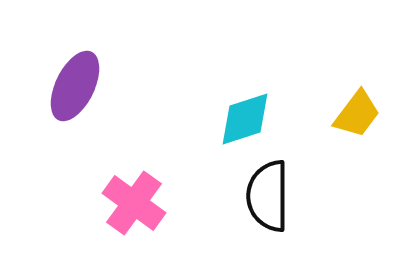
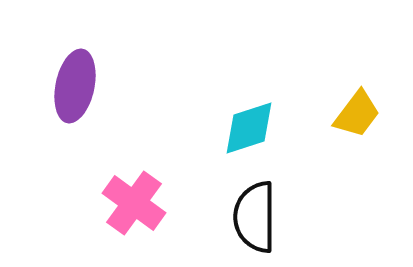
purple ellipse: rotated 14 degrees counterclockwise
cyan diamond: moved 4 px right, 9 px down
black semicircle: moved 13 px left, 21 px down
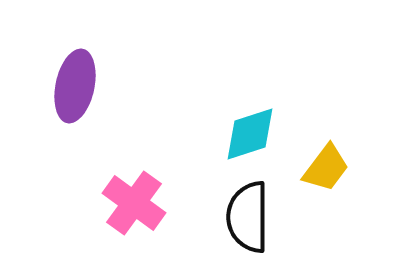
yellow trapezoid: moved 31 px left, 54 px down
cyan diamond: moved 1 px right, 6 px down
black semicircle: moved 7 px left
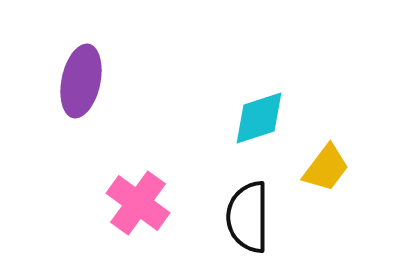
purple ellipse: moved 6 px right, 5 px up
cyan diamond: moved 9 px right, 16 px up
pink cross: moved 4 px right
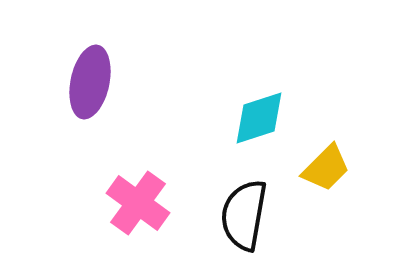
purple ellipse: moved 9 px right, 1 px down
yellow trapezoid: rotated 8 degrees clockwise
black semicircle: moved 4 px left, 2 px up; rotated 10 degrees clockwise
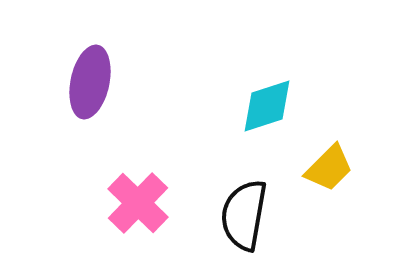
cyan diamond: moved 8 px right, 12 px up
yellow trapezoid: moved 3 px right
pink cross: rotated 8 degrees clockwise
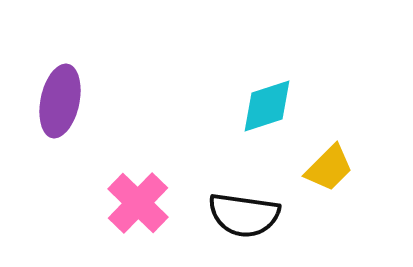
purple ellipse: moved 30 px left, 19 px down
black semicircle: rotated 92 degrees counterclockwise
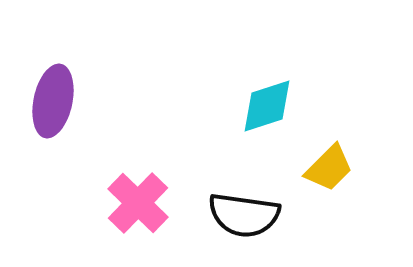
purple ellipse: moved 7 px left
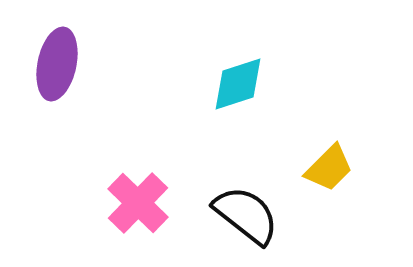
purple ellipse: moved 4 px right, 37 px up
cyan diamond: moved 29 px left, 22 px up
black semicircle: moved 2 px right; rotated 150 degrees counterclockwise
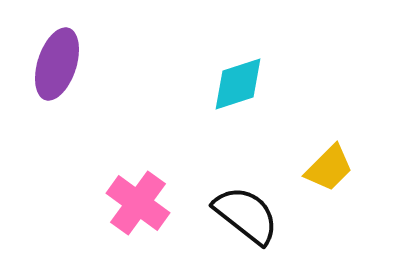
purple ellipse: rotated 6 degrees clockwise
pink cross: rotated 8 degrees counterclockwise
